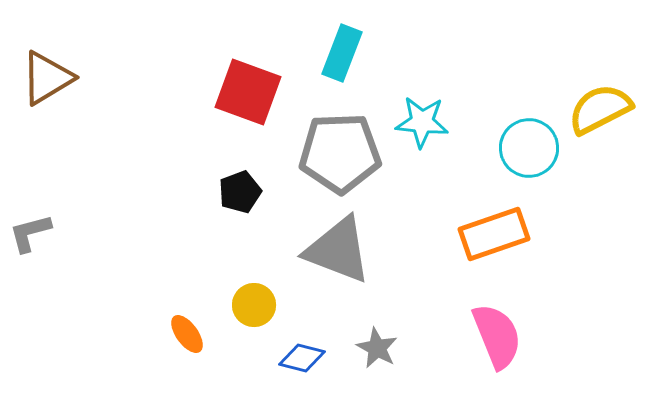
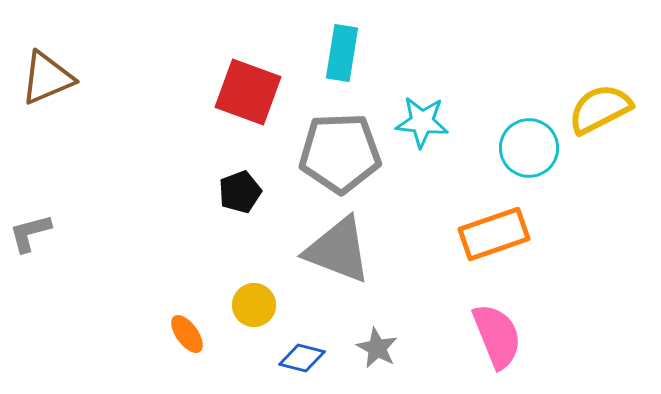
cyan rectangle: rotated 12 degrees counterclockwise
brown triangle: rotated 8 degrees clockwise
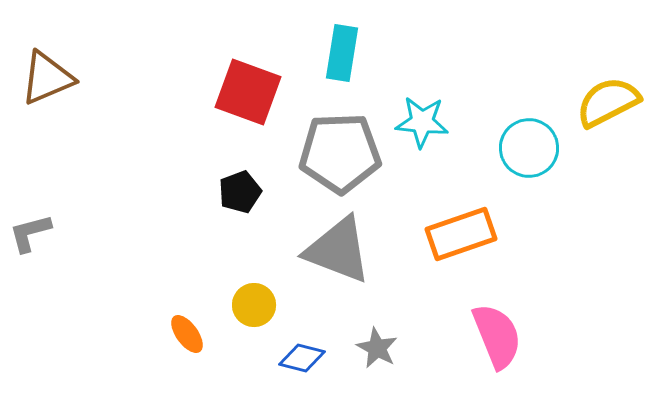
yellow semicircle: moved 8 px right, 7 px up
orange rectangle: moved 33 px left
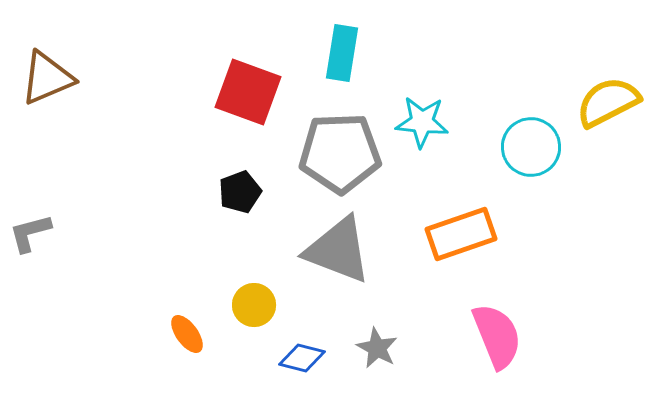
cyan circle: moved 2 px right, 1 px up
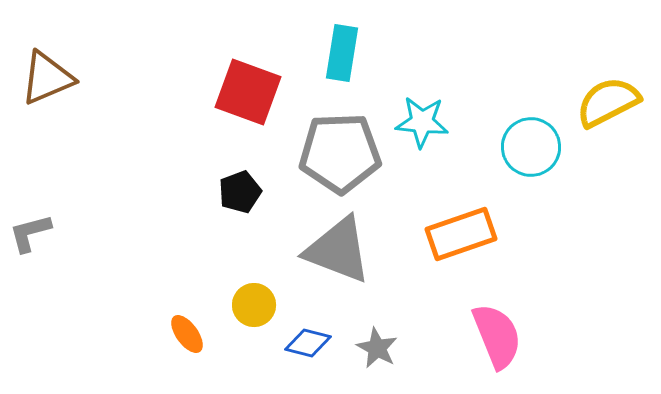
blue diamond: moved 6 px right, 15 px up
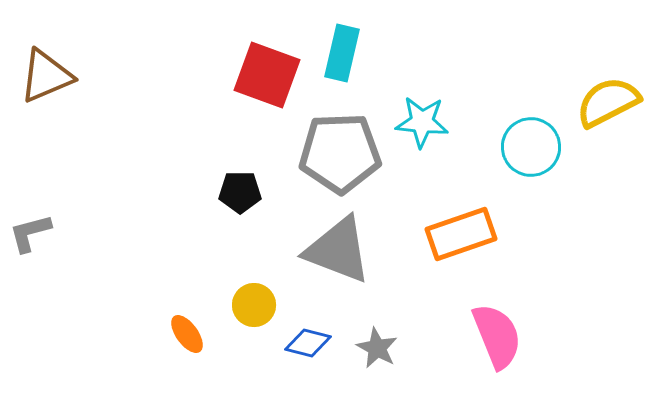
cyan rectangle: rotated 4 degrees clockwise
brown triangle: moved 1 px left, 2 px up
red square: moved 19 px right, 17 px up
black pentagon: rotated 21 degrees clockwise
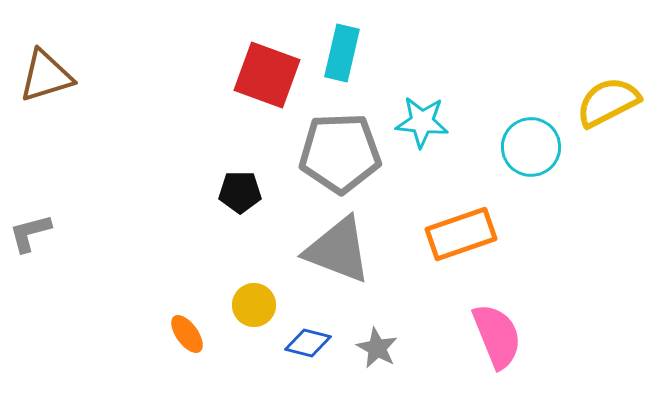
brown triangle: rotated 6 degrees clockwise
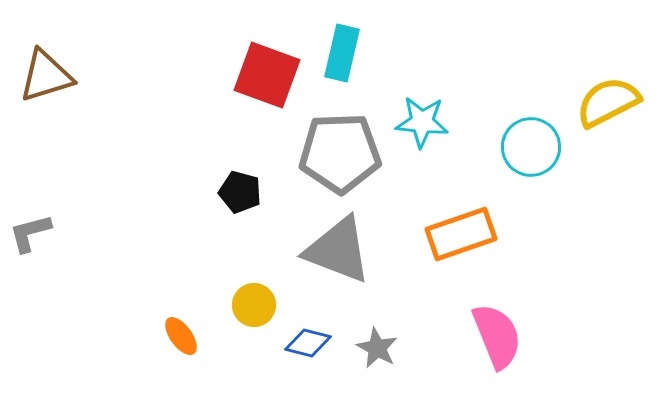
black pentagon: rotated 15 degrees clockwise
orange ellipse: moved 6 px left, 2 px down
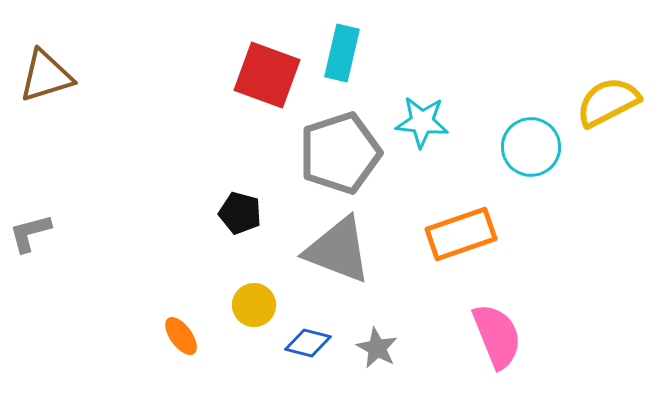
gray pentagon: rotated 16 degrees counterclockwise
black pentagon: moved 21 px down
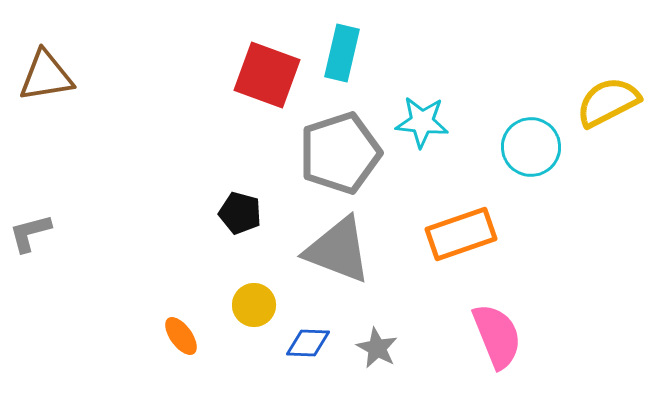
brown triangle: rotated 8 degrees clockwise
blue diamond: rotated 12 degrees counterclockwise
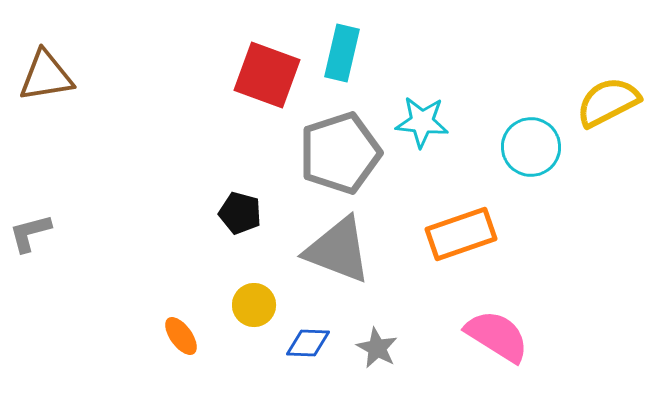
pink semicircle: rotated 36 degrees counterclockwise
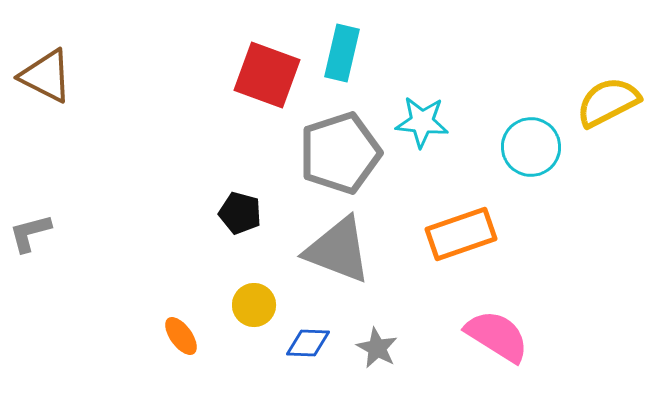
brown triangle: rotated 36 degrees clockwise
